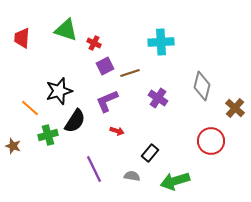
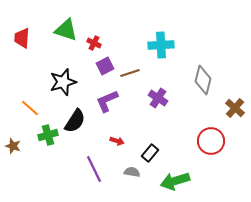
cyan cross: moved 3 px down
gray diamond: moved 1 px right, 6 px up
black star: moved 4 px right, 9 px up
red arrow: moved 10 px down
gray semicircle: moved 4 px up
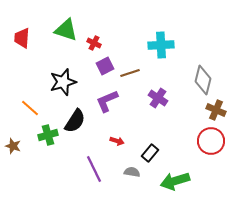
brown cross: moved 19 px left, 2 px down; rotated 18 degrees counterclockwise
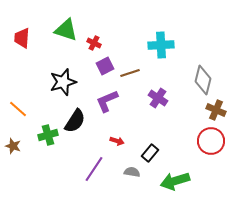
orange line: moved 12 px left, 1 px down
purple line: rotated 60 degrees clockwise
